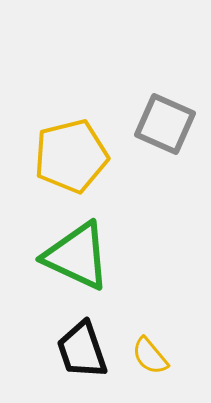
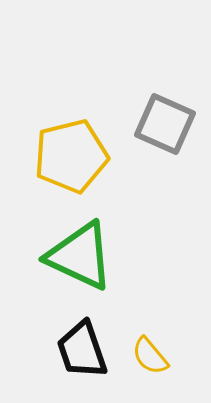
green triangle: moved 3 px right
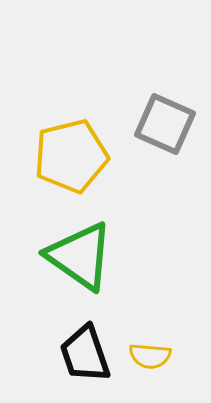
green triangle: rotated 10 degrees clockwise
black trapezoid: moved 3 px right, 4 px down
yellow semicircle: rotated 45 degrees counterclockwise
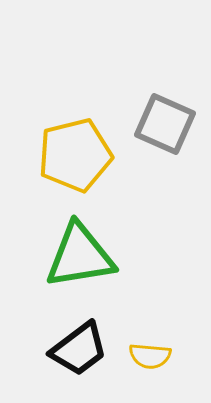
yellow pentagon: moved 4 px right, 1 px up
green triangle: rotated 44 degrees counterclockwise
black trapezoid: moved 6 px left, 5 px up; rotated 108 degrees counterclockwise
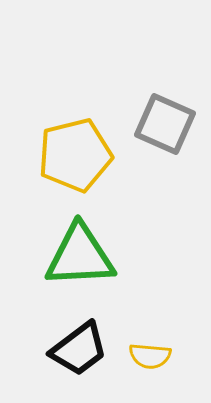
green triangle: rotated 6 degrees clockwise
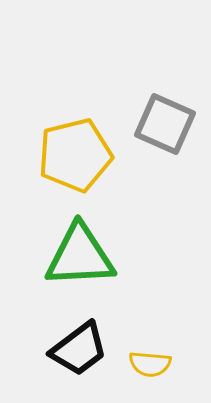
yellow semicircle: moved 8 px down
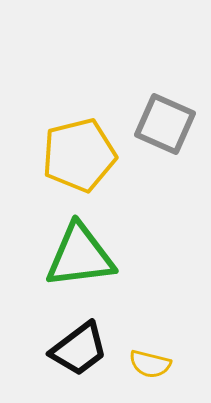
yellow pentagon: moved 4 px right
green triangle: rotated 4 degrees counterclockwise
yellow semicircle: rotated 9 degrees clockwise
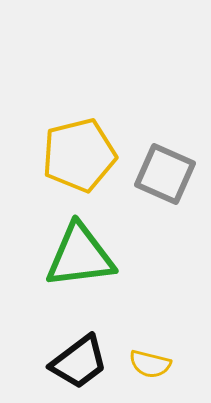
gray square: moved 50 px down
black trapezoid: moved 13 px down
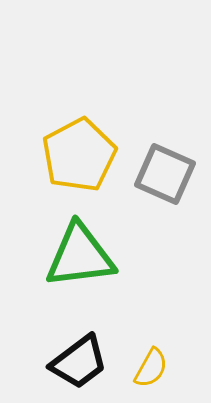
yellow pentagon: rotated 14 degrees counterclockwise
yellow semicircle: moved 1 px right, 4 px down; rotated 75 degrees counterclockwise
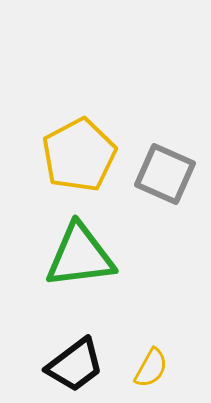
black trapezoid: moved 4 px left, 3 px down
